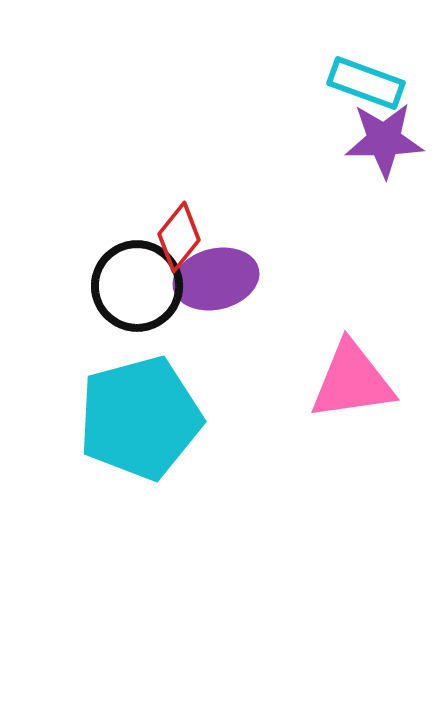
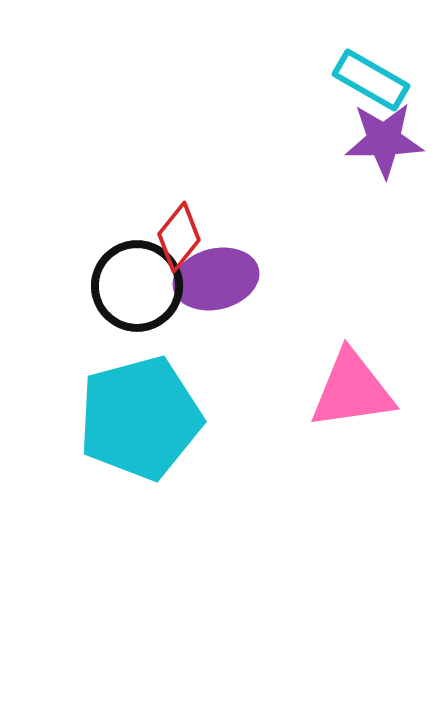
cyan rectangle: moved 5 px right, 3 px up; rotated 10 degrees clockwise
pink triangle: moved 9 px down
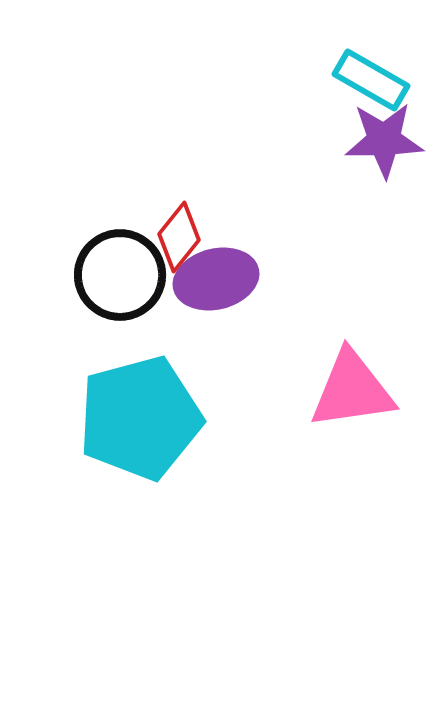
black circle: moved 17 px left, 11 px up
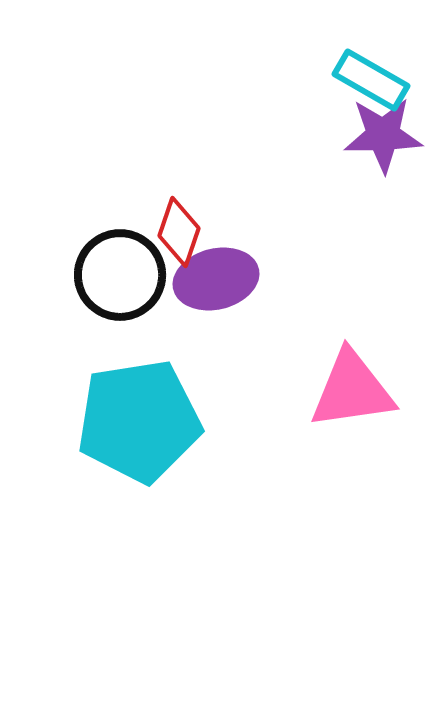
purple star: moved 1 px left, 5 px up
red diamond: moved 5 px up; rotated 20 degrees counterclockwise
cyan pentagon: moved 1 px left, 3 px down; rotated 6 degrees clockwise
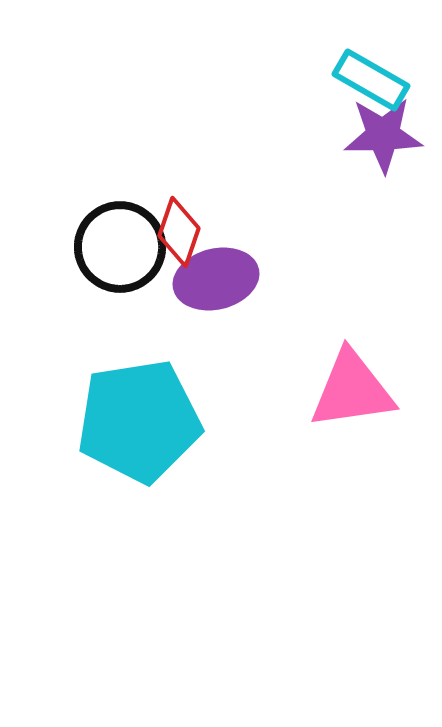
black circle: moved 28 px up
